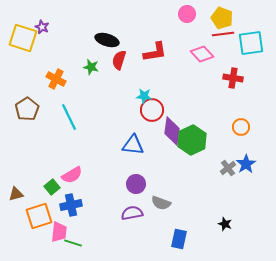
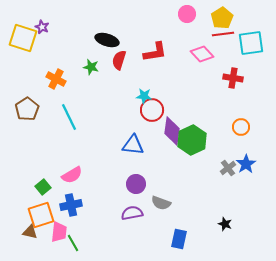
yellow pentagon: rotated 20 degrees clockwise
green square: moved 9 px left
brown triangle: moved 14 px right, 38 px down; rotated 28 degrees clockwise
orange square: moved 2 px right, 1 px up
green line: rotated 42 degrees clockwise
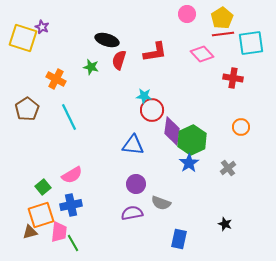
blue star: moved 57 px left, 1 px up
brown triangle: rotated 28 degrees counterclockwise
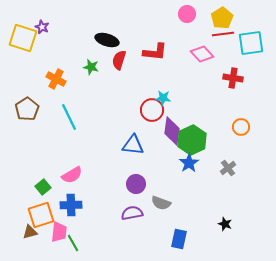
red L-shape: rotated 15 degrees clockwise
cyan star: moved 19 px right, 2 px down
blue cross: rotated 10 degrees clockwise
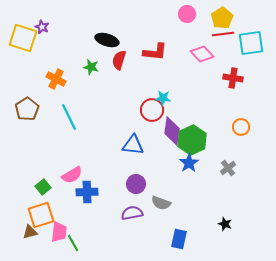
blue cross: moved 16 px right, 13 px up
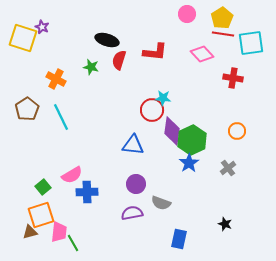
red line: rotated 15 degrees clockwise
cyan line: moved 8 px left
orange circle: moved 4 px left, 4 px down
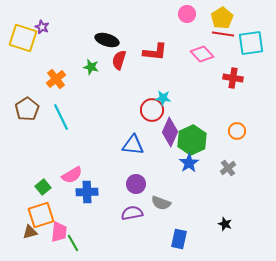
orange cross: rotated 24 degrees clockwise
purple diamond: moved 2 px left, 1 px down; rotated 16 degrees clockwise
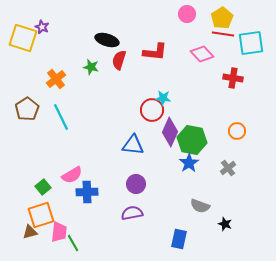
green hexagon: rotated 24 degrees counterclockwise
gray semicircle: moved 39 px right, 3 px down
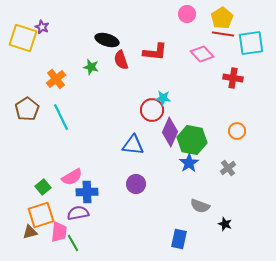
red semicircle: moved 2 px right; rotated 36 degrees counterclockwise
pink semicircle: moved 2 px down
purple semicircle: moved 54 px left
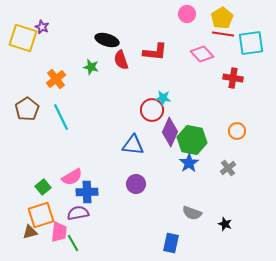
gray semicircle: moved 8 px left, 7 px down
blue rectangle: moved 8 px left, 4 px down
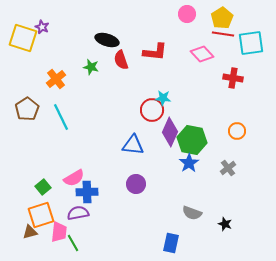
pink semicircle: moved 2 px right, 1 px down
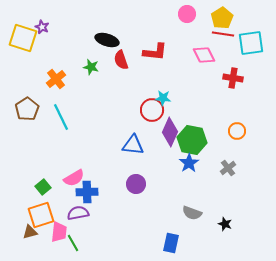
pink diamond: moved 2 px right, 1 px down; rotated 15 degrees clockwise
